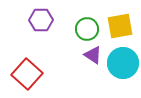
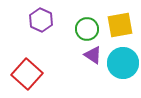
purple hexagon: rotated 25 degrees clockwise
yellow square: moved 1 px up
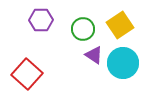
purple hexagon: rotated 25 degrees counterclockwise
yellow square: rotated 24 degrees counterclockwise
green circle: moved 4 px left
purple triangle: moved 1 px right
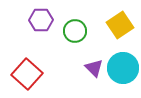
green circle: moved 8 px left, 2 px down
purple triangle: moved 13 px down; rotated 12 degrees clockwise
cyan circle: moved 5 px down
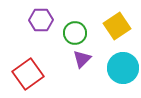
yellow square: moved 3 px left, 1 px down
green circle: moved 2 px down
purple triangle: moved 12 px left, 9 px up; rotated 30 degrees clockwise
red square: moved 1 px right; rotated 12 degrees clockwise
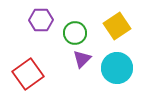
cyan circle: moved 6 px left
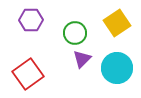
purple hexagon: moved 10 px left
yellow square: moved 3 px up
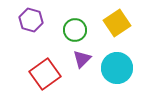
purple hexagon: rotated 15 degrees clockwise
green circle: moved 3 px up
red square: moved 17 px right
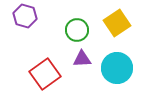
purple hexagon: moved 6 px left, 4 px up
green circle: moved 2 px right
purple triangle: rotated 42 degrees clockwise
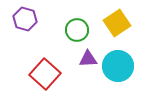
purple hexagon: moved 3 px down
purple triangle: moved 6 px right
cyan circle: moved 1 px right, 2 px up
red square: rotated 12 degrees counterclockwise
